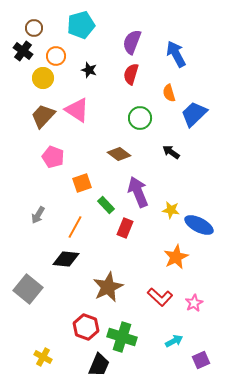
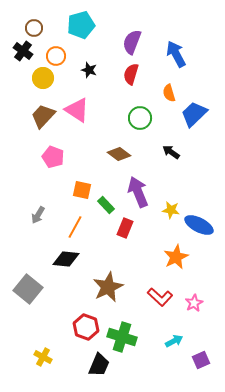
orange square: moved 7 px down; rotated 30 degrees clockwise
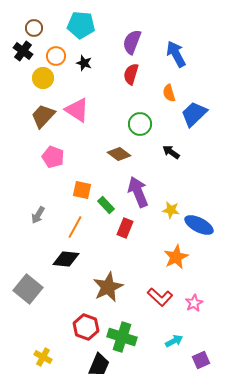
cyan pentagon: rotated 20 degrees clockwise
black star: moved 5 px left, 7 px up
green circle: moved 6 px down
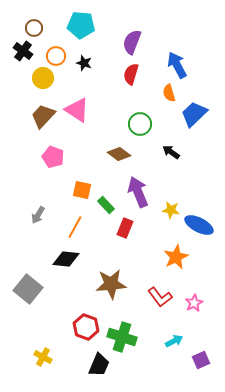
blue arrow: moved 1 px right, 11 px down
brown star: moved 3 px right, 3 px up; rotated 20 degrees clockwise
red L-shape: rotated 10 degrees clockwise
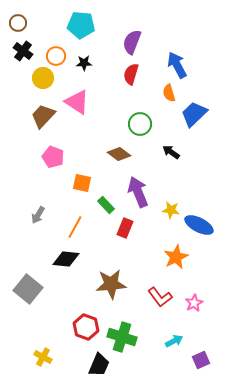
brown circle: moved 16 px left, 5 px up
black star: rotated 21 degrees counterclockwise
pink triangle: moved 8 px up
orange square: moved 7 px up
